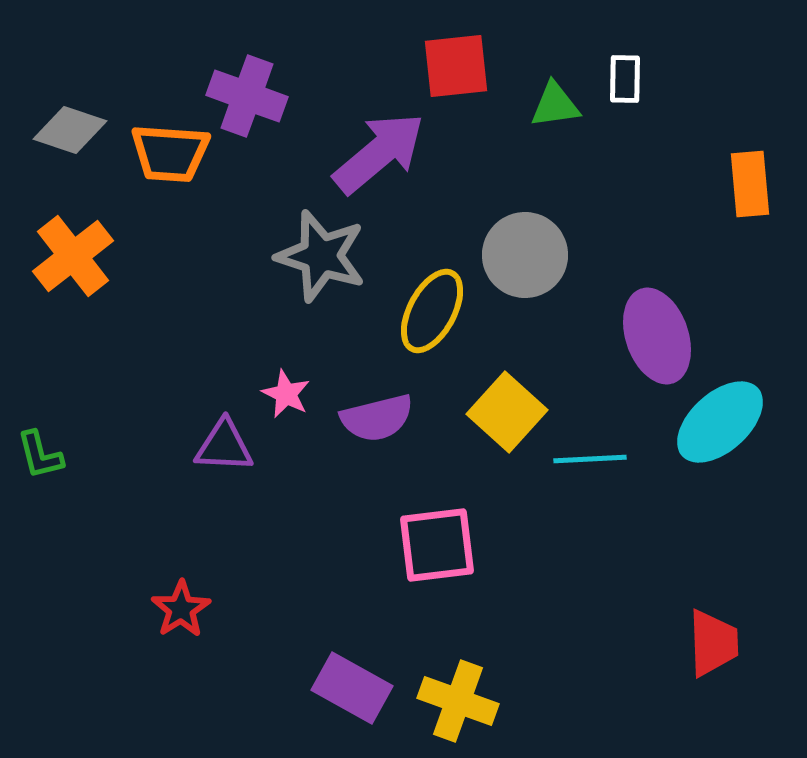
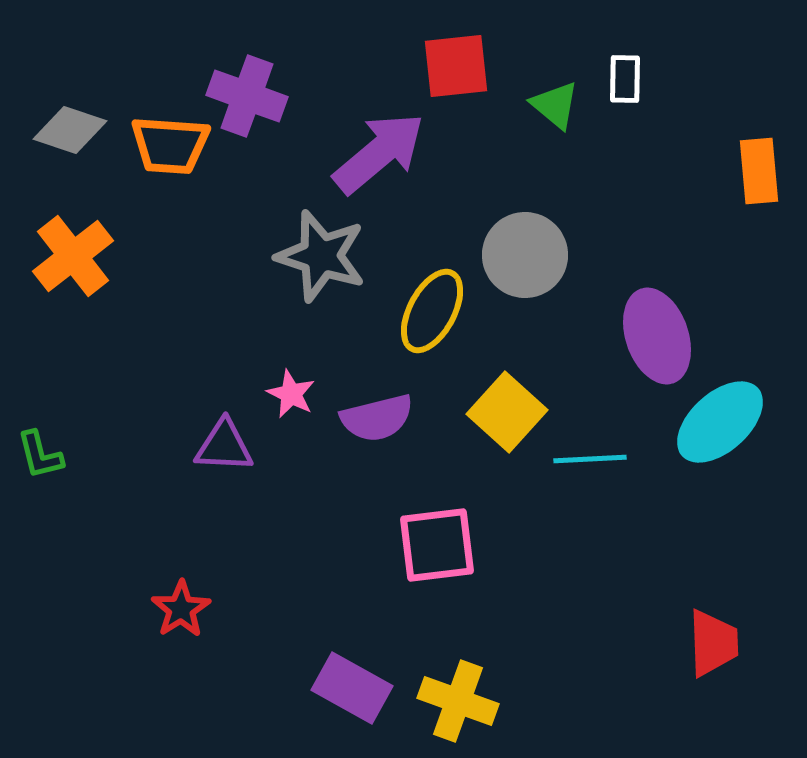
green triangle: rotated 48 degrees clockwise
orange trapezoid: moved 8 px up
orange rectangle: moved 9 px right, 13 px up
pink star: moved 5 px right
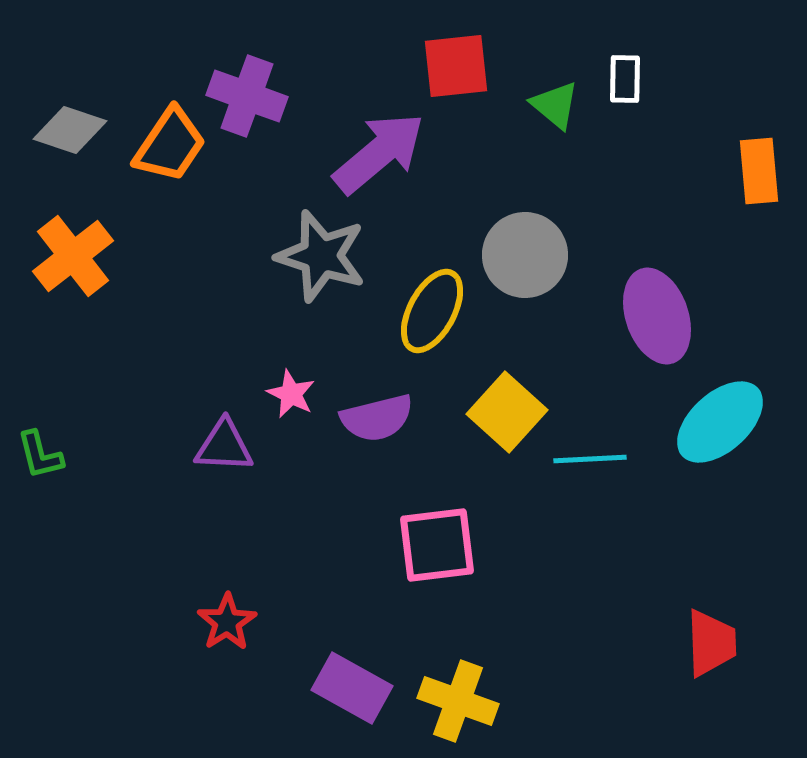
orange trapezoid: rotated 60 degrees counterclockwise
purple ellipse: moved 20 px up
red star: moved 46 px right, 13 px down
red trapezoid: moved 2 px left
